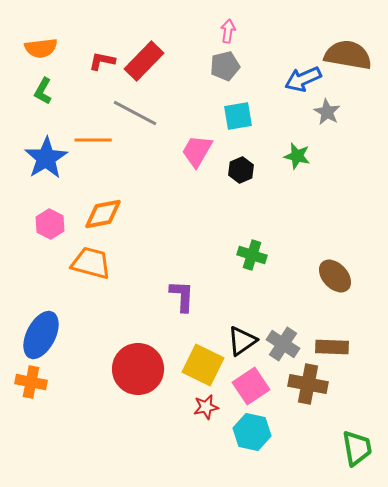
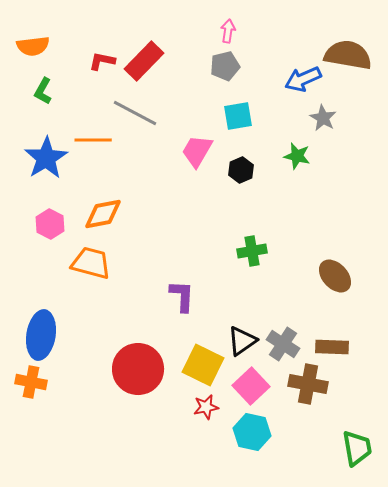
orange semicircle: moved 8 px left, 2 px up
gray star: moved 4 px left, 6 px down
green cross: moved 4 px up; rotated 28 degrees counterclockwise
blue ellipse: rotated 18 degrees counterclockwise
pink square: rotated 9 degrees counterclockwise
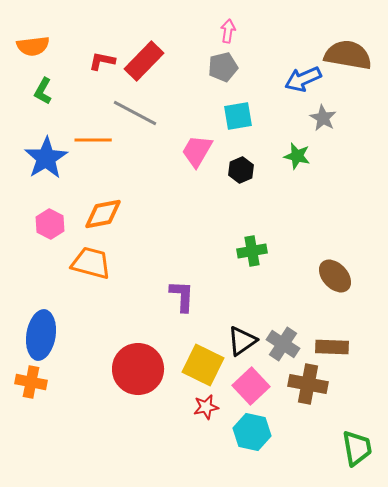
gray pentagon: moved 2 px left, 1 px down
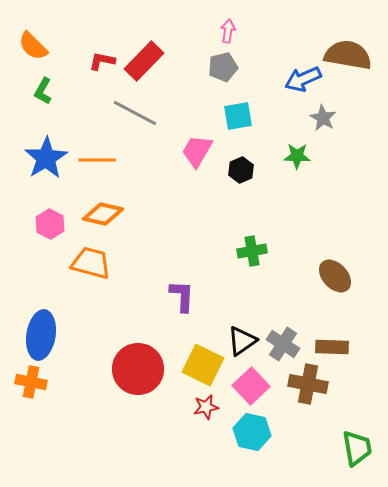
orange semicircle: rotated 52 degrees clockwise
orange line: moved 4 px right, 20 px down
green star: rotated 12 degrees counterclockwise
orange diamond: rotated 24 degrees clockwise
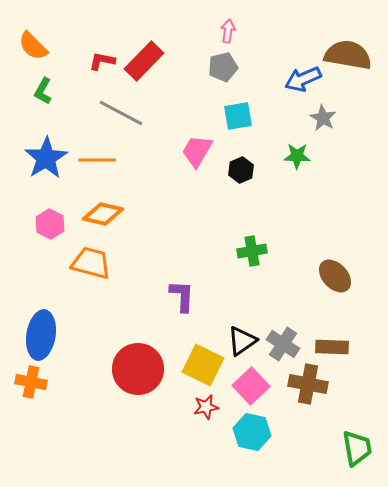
gray line: moved 14 px left
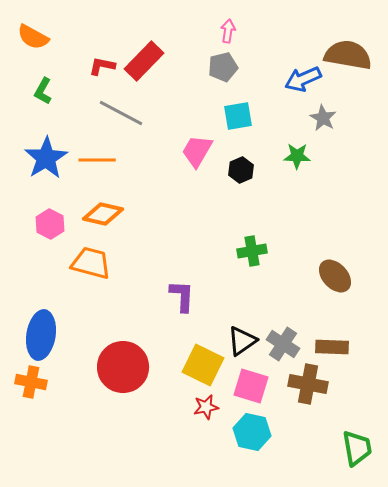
orange semicircle: moved 9 px up; rotated 16 degrees counterclockwise
red L-shape: moved 5 px down
red circle: moved 15 px left, 2 px up
pink square: rotated 30 degrees counterclockwise
